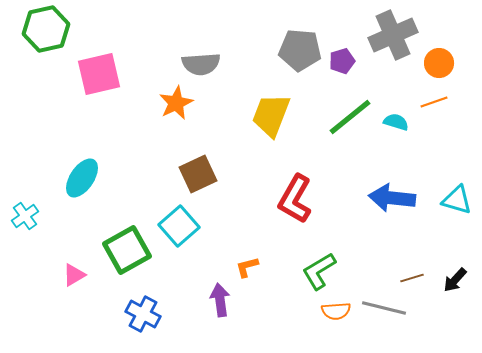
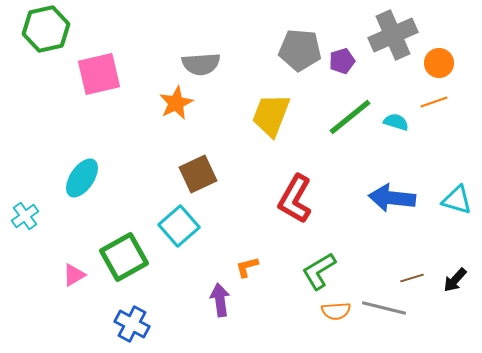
green square: moved 3 px left, 7 px down
blue cross: moved 11 px left, 10 px down
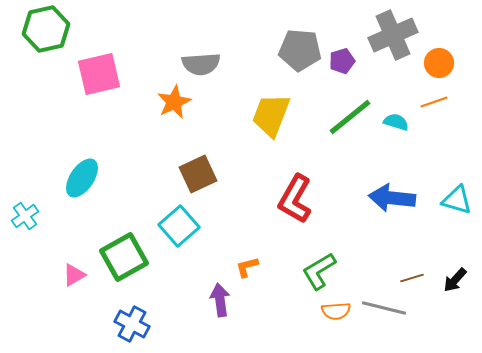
orange star: moved 2 px left, 1 px up
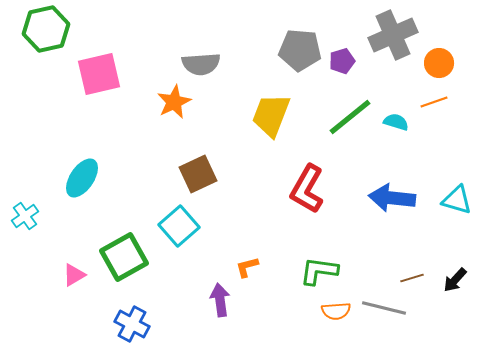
red L-shape: moved 12 px right, 10 px up
green L-shape: rotated 39 degrees clockwise
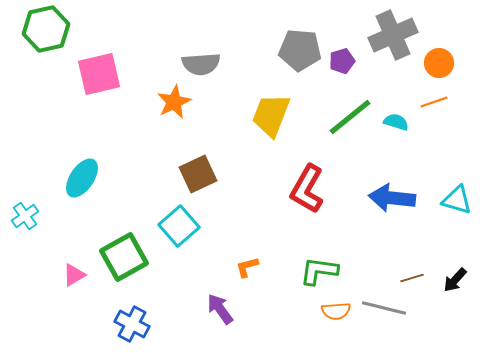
purple arrow: moved 9 px down; rotated 28 degrees counterclockwise
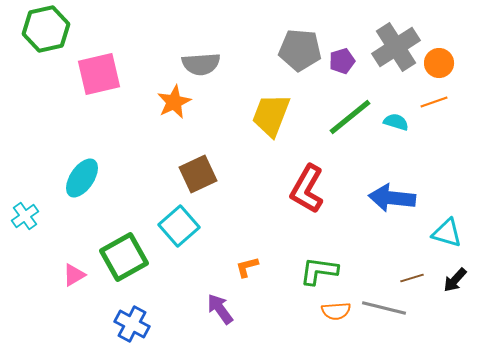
gray cross: moved 3 px right, 12 px down; rotated 9 degrees counterclockwise
cyan triangle: moved 10 px left, 33 px down
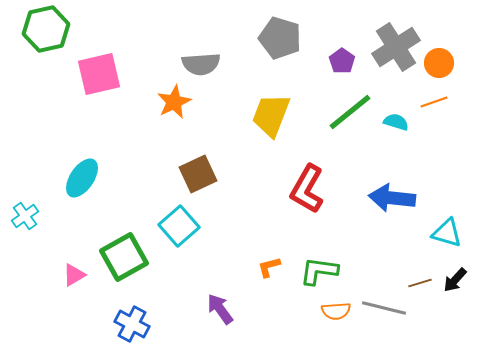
gray pentagon: moved 20 px left, 12 px up; rotated 12 degrees clockwise
purple pentagon: rotated 20 degrees counterclockwise
green line: moved 5 px up
orange L-shape: moved 22 px right
brown line: moved 8 px right, 5 px down
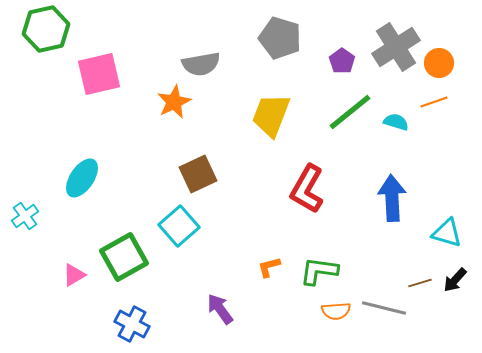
gray semicircle: rotated 6 degrees counterclockwise
blue arrow: rotated 81 degrees clockwise
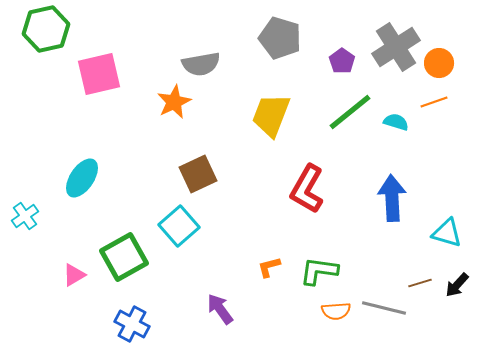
black arrow: moved 2 px right, 5 px down
